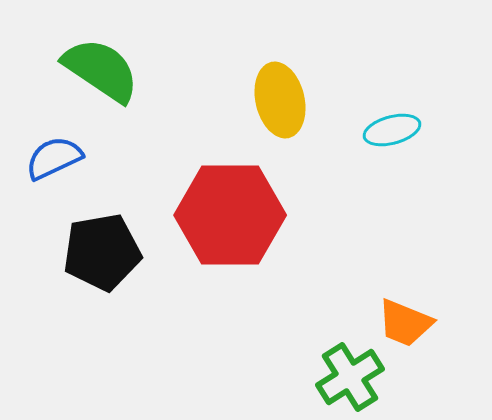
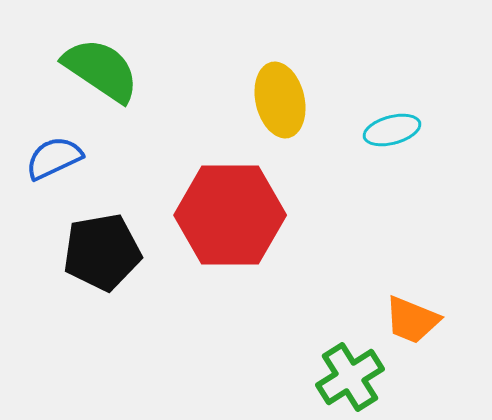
orange trapezoid: moved 7 px right, 3 px up
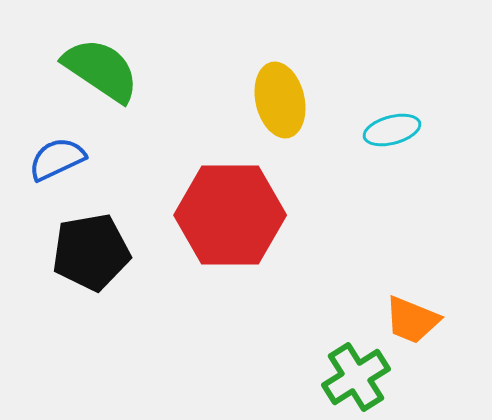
blue semicircle: moved 3 px right, 1 px down
black pentagon: moved 11 px left
green cross: moved 6 px right
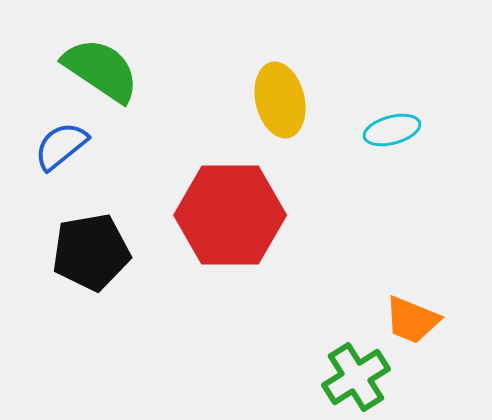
blue semicircle: moved 4 px right, 13 px up; rotated 14 degrees counterclockwise
